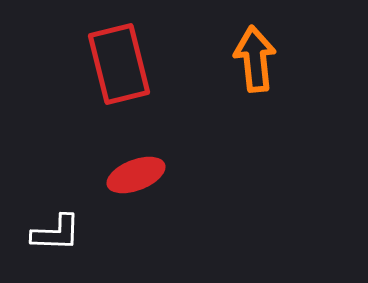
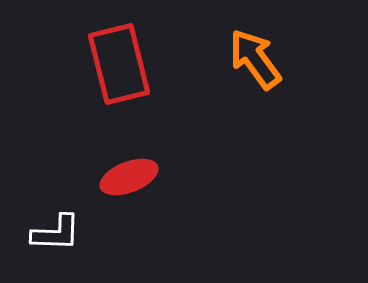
orange arrow: rotated 30 degrees counterclockwise
red ellipse: moved 7 px left, 2 px down
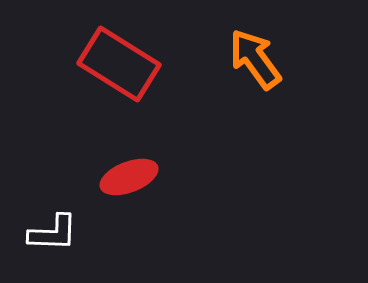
red rectangle: rotated 44 degrees counterclockwise
white L-shape: moved 3 px left
